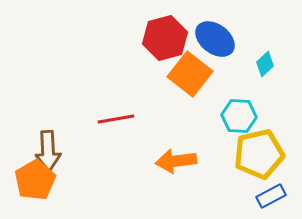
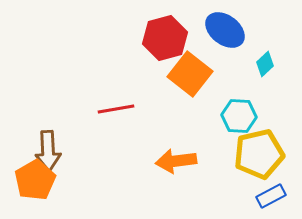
blue ellipse: moved 10 px right, 9 px up
red line: moved 10 px up
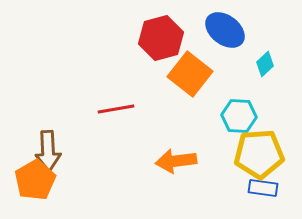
red hexagon: moved 4 px left
yellow pentagon: rotated 9 degrees clockwise
blue rectangle: moved 8 px left, 8 px up; rotated 36 degrees clockwise
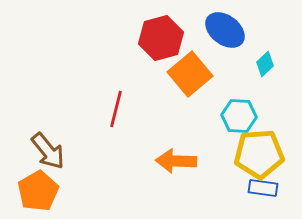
orange square: rotated 12 degrees clockwise
red line: rotated 66 degrees counterclockwise
brown arrow: rotated 36 degrees counterclockwise
orange arrow: rotated 9 degrees clockwise
orange pentagon: moved 3 px right, 11 px down
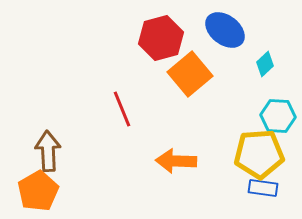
red line: moved 6 px right; rotated 36 degrees counterclockwise
cyan hexagon: moved 39 px right
brown arrow: rotated 144 degrees counterclockwise
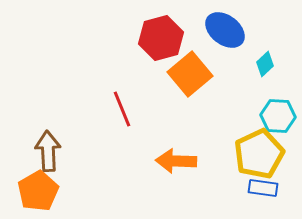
yellow pentagon: rotated 21 degrees counterclockwise
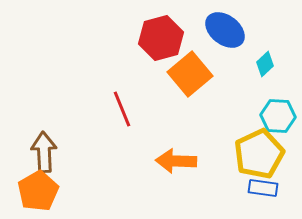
brown arrow: moved 4 px left, 1 px down
